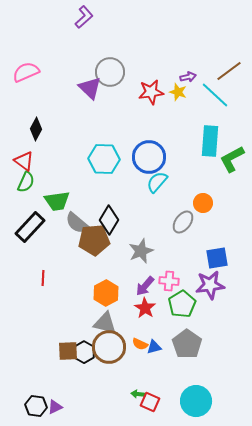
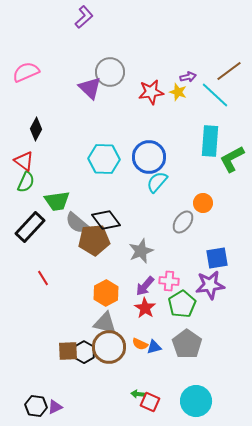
black diamond at (109, 220): moved 3 px left; rotated 68 degrees counterclockwise
red line at (43, 278): rotated 35 degrees counterclockwise
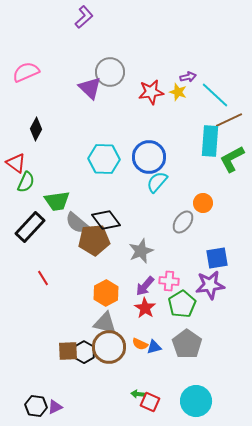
brown line at (229, 71): moved 49 px down; rotated 12 degrees clockwise
red triangle at (24, 161): moved 8 px left, 2 px down
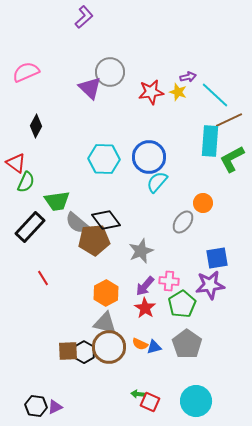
black diamond at (36, 129): moved 3 px up
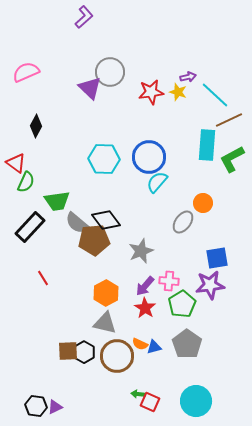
cyan rectangle at (210, 141): moved 3 px left, 4 px down
brown circle at (109, 347): moved 8 px right, 9 px down
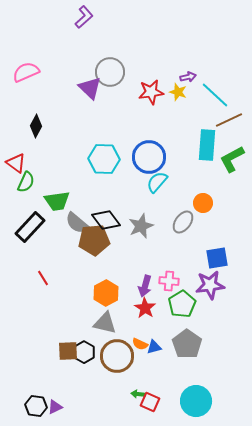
gray star at (141, 251): moved 25 px up
purple arrow at (145, 286): rotated 25 degrees counterclockwise
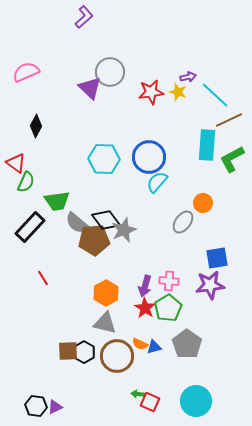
gray star at (141, 226): moved 17 px left, 4 px down
green pentagon at (182, 304): moved 14 px left, 4 px down
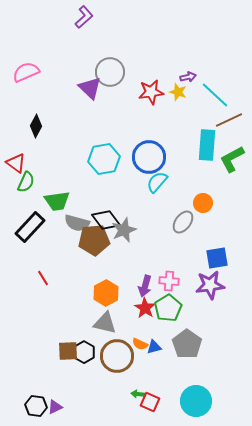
cyan hexagon at (104, 159): rotated 12 degrees counterclockwise
gray semicircle at (77, 223): rotated 25 degrees counterclockwise
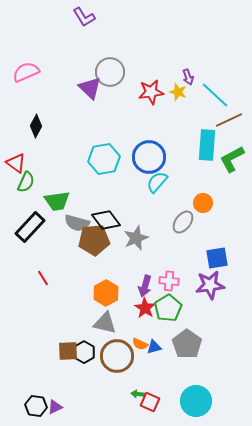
purple L-shape at (84, 17): rotated 100 degrees clockwise
purple arrow at (188, 77): rotated 84 degrees clockwise
gray star at (124, 230): moved 12 px right, 8 px down
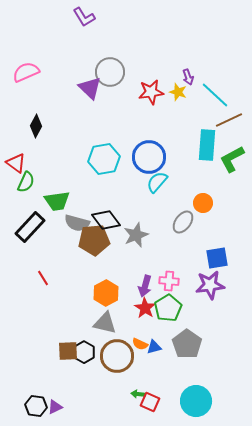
gray star at (136, 238): moved 3 px up
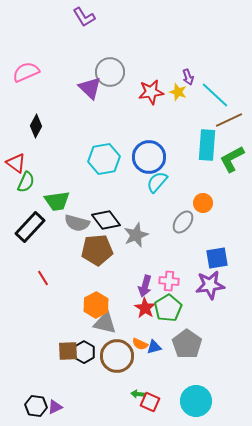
brown pentagon at (94, 240): moved 3 px right, 10 px down
orange hexagon at (106, 293): moved 10 px left, 12 px down
